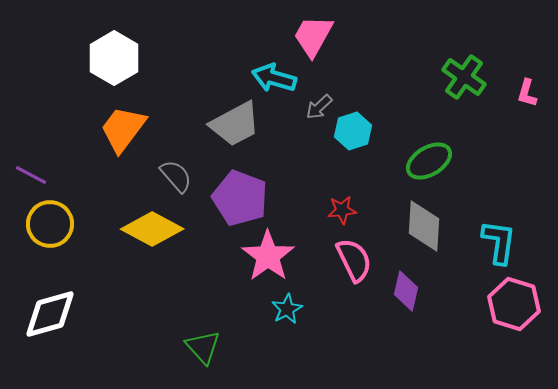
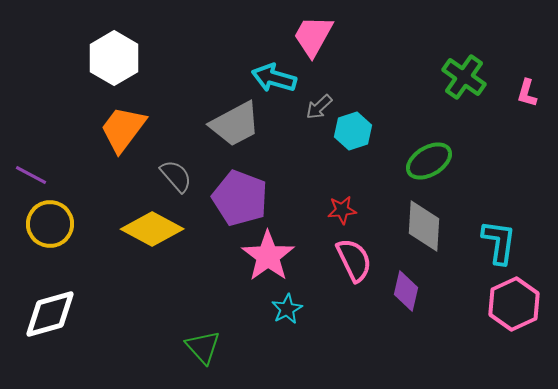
pink hexagon: rotated 18 degrees clockwise
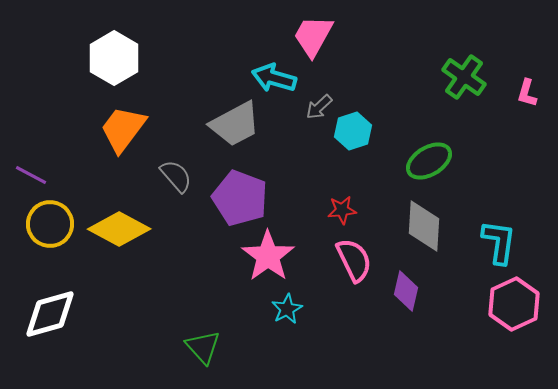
yellow diamond: moved 33 px left
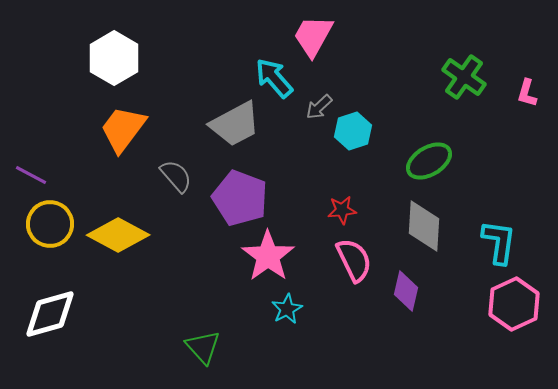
cyan arrow: rotated 33 degrees clockwise
yellow diamond: moved 1 px left, 6 px down
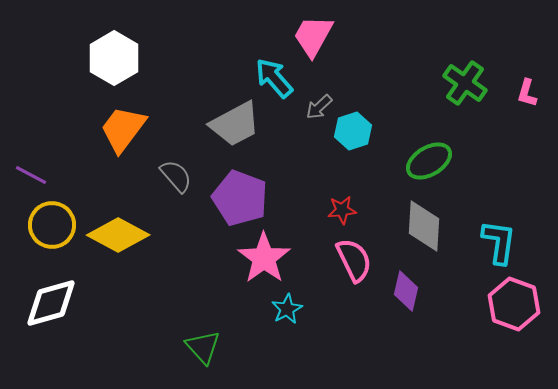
green cross: moved 1 px right, 6 px down
yellow circle: moved 2 px right, 1 px down
pink star: moved 4 px left, 2 px down
pink hexagon: rotated 15 degrees counterclockwise
white diamond: moved 1 px right, 11 px up
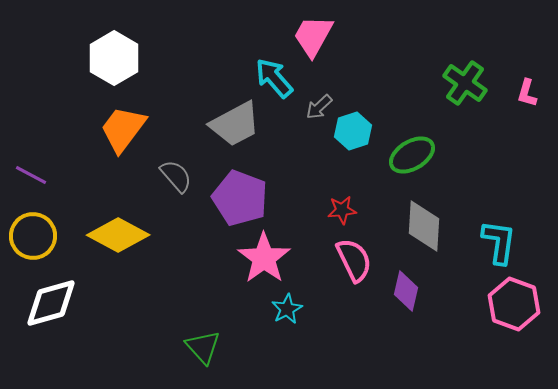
green ellipse: moved 17 px left, 6 px up
yellow circle: moved 19 px left, 11 px down
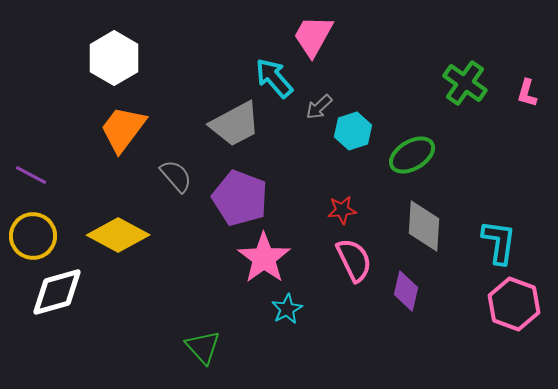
white diamond: moved 6 px right, 11 px up
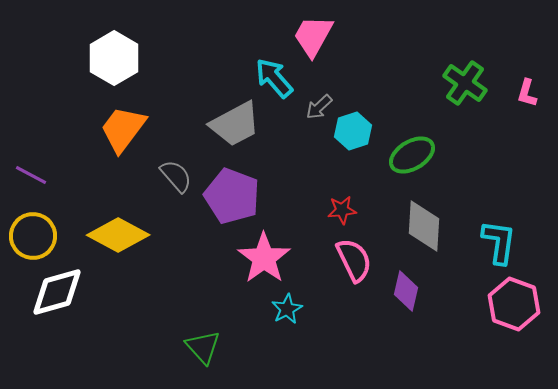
purple pentagon: moved 8 px left, 2 px up
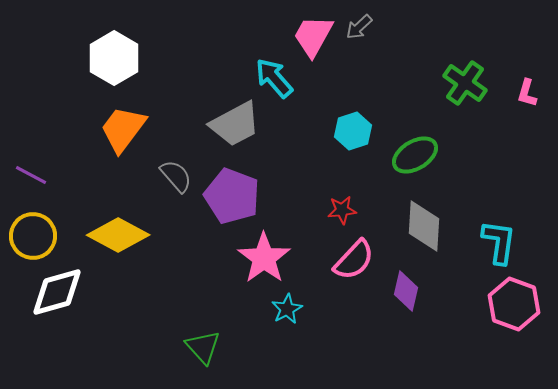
gray arrow: moved 40 px right, 80 px up
green ellipse: moved 3 px right
pink semicircle: rotated 69 degrees clockwise
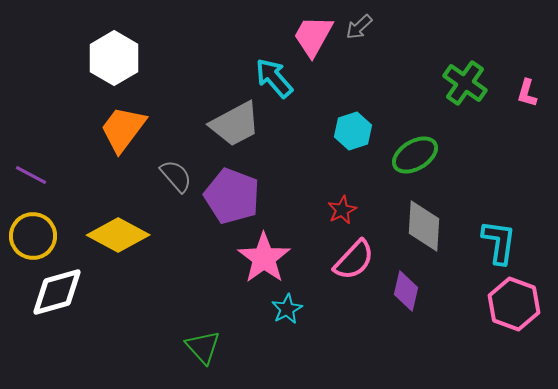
red star: rotated 20 degrees counterclockwise
